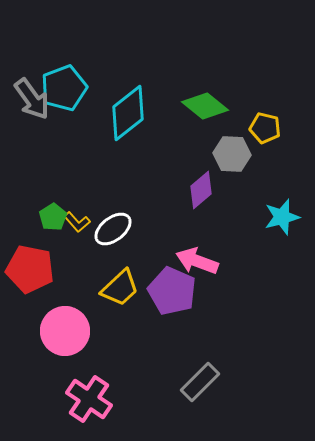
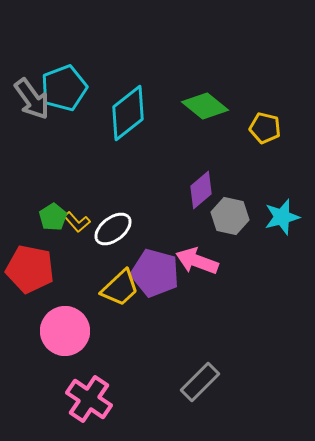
gray hexagon: moved 2 px left, 62 px down; rotated 9 degrees clockwise
purple pentagon: moved 17 px left, 18 px up; rotated 9 degrees counterclockwise
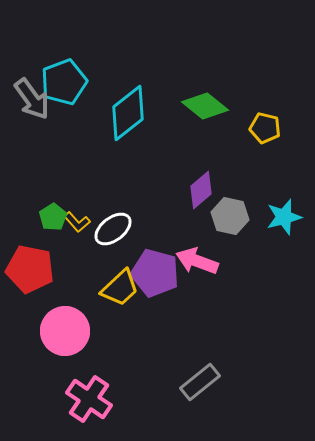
cyan pentagon: moved 6 px up
cyan star: moved 2 px right
gray rectangle: rotated 6 degrees clockwise
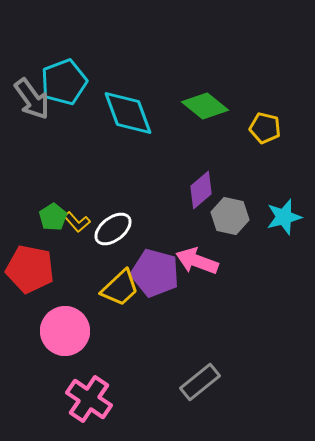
cyan diamond: rotated 72 degrees counterclockwise
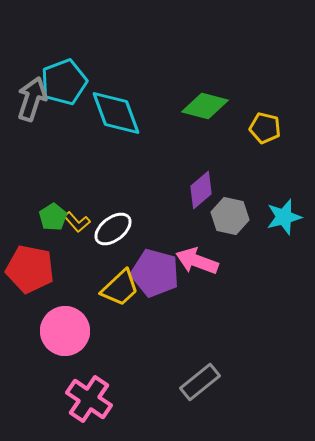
gray arrow: rotated 126 degrees counterclockwise
green diamond: rotated 24 degrees counterclockwise
cyan diamond: moved 12 px left
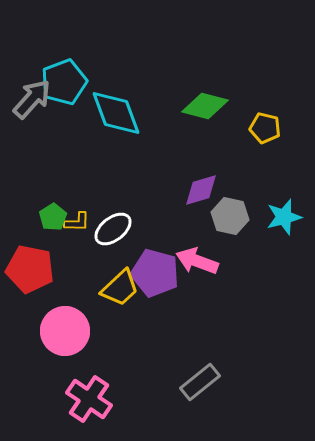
gray arrow: rotated 24 degrees clockwise
purple diamond: rotated 24 degrees clockwise
yellow L-shape: rotated 48 degrees counterclockwise
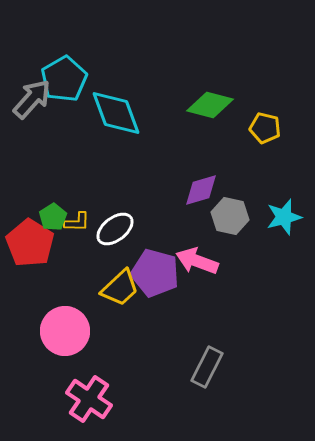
cyan pentagon: moved 3 px up; rotated 9 degrees counterclockwise
green diamond: moved 5 px right, 1 px up
white ellipse: moved 2 px right
red pentagon: moved 26 px up; rotated 21 degrees clockwise
gray rectangle: moved 7 px right, 15 px up; rotated 24 degrees counterclockwise
